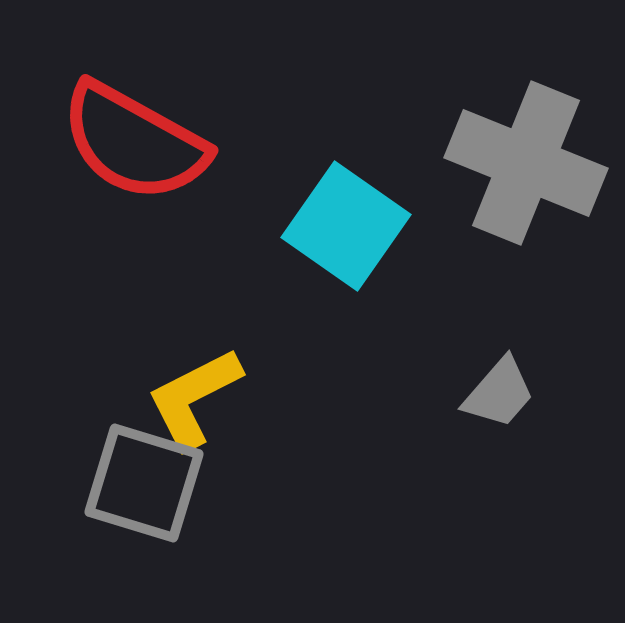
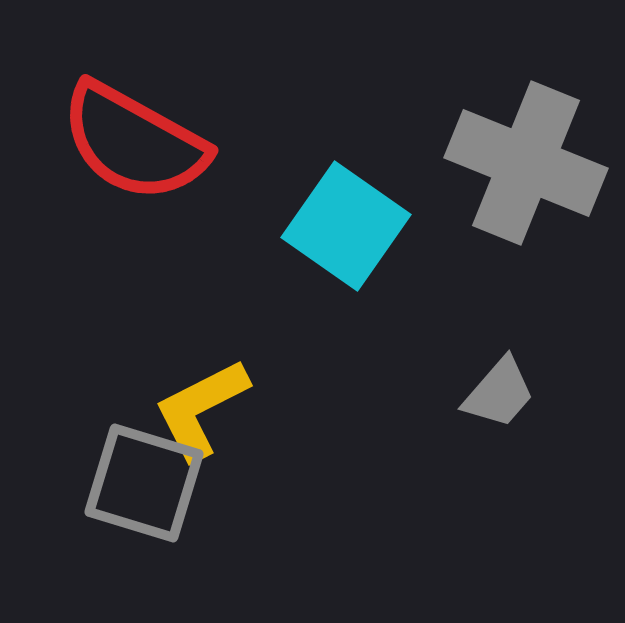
yellow L-shape: moved 7 px right, 11 px down
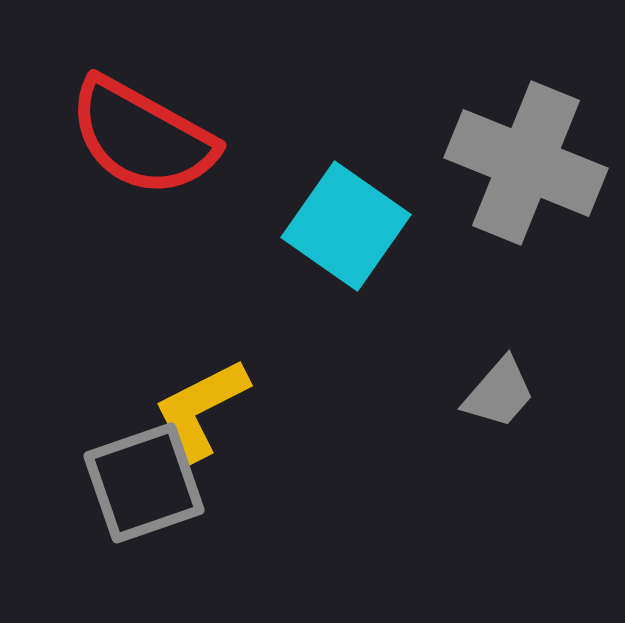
red semicircle: moved 8 px right, 5 px up
gray square: rotated 36 degrees counterclockwise
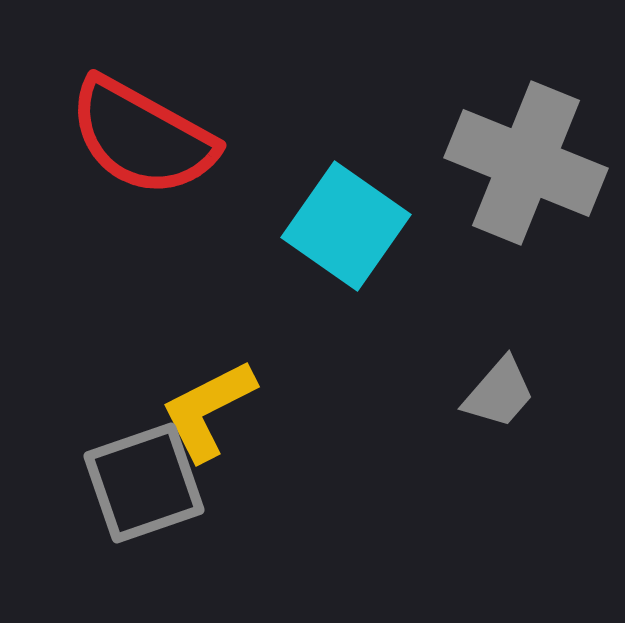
yellow L-shape: moved 7 px right, 1 px down
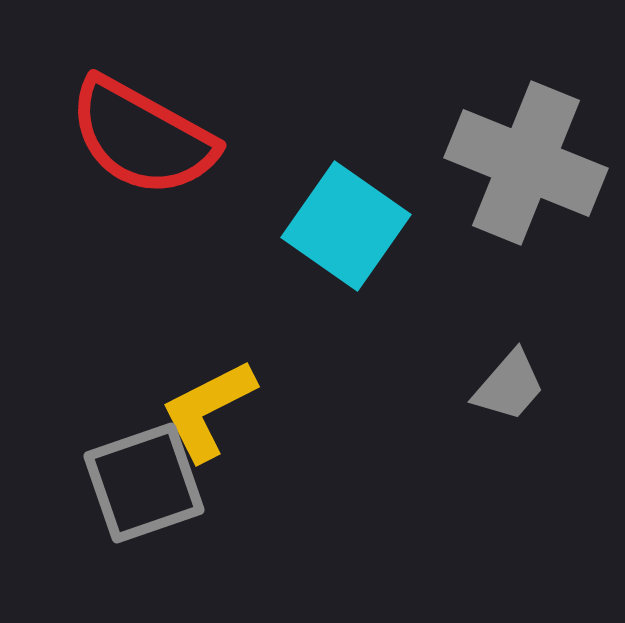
gray trapezoid: moved 10 px right, 7 px up
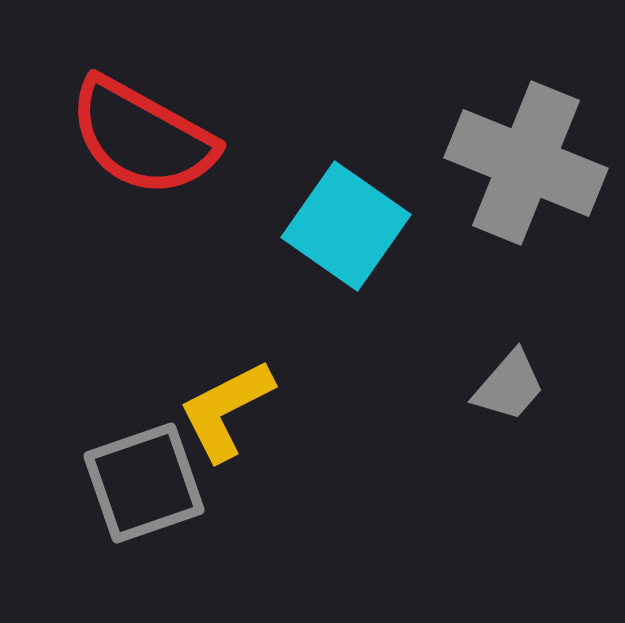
yellow L-shape: moved 18 px right
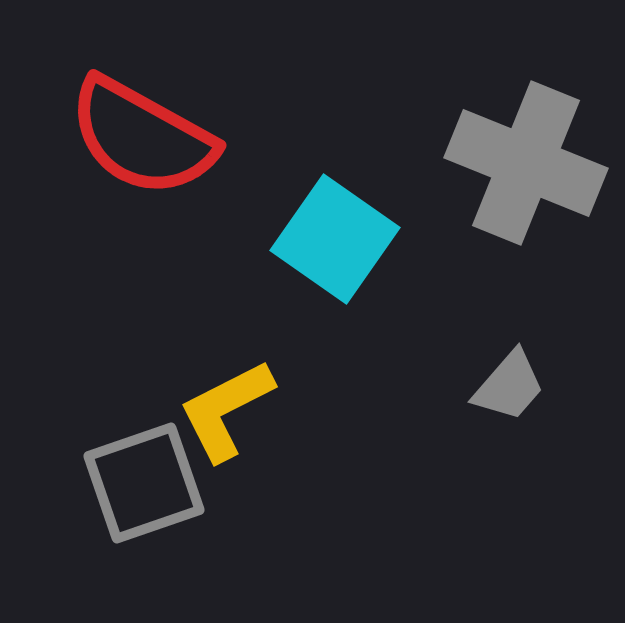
cyan square: moved 11 px left, 13 px down
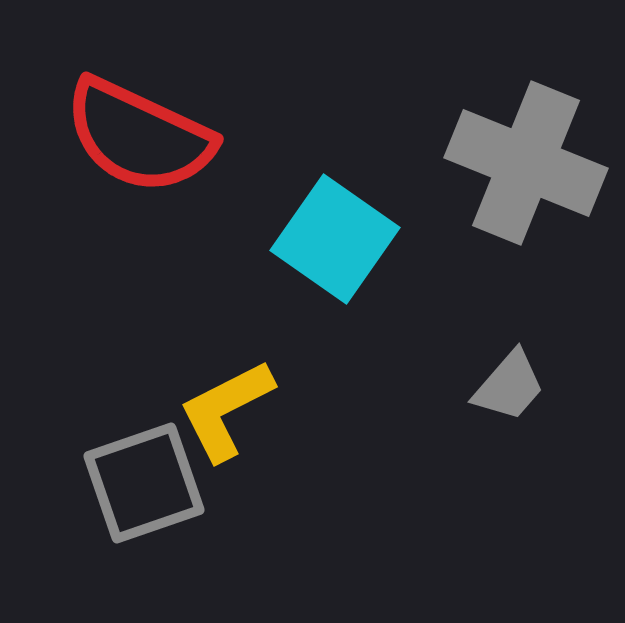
red semicircle: moved 3 px left, 1 px up; rotated 4 degrees counterclockwise
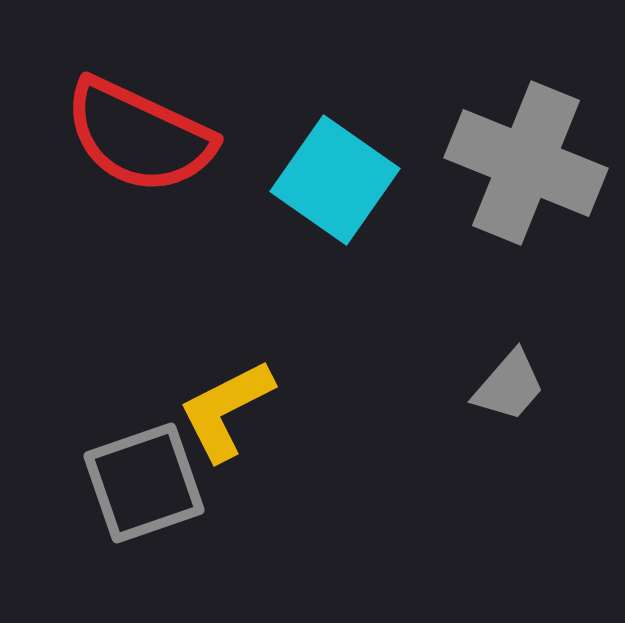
cyan square: moved 59 px up
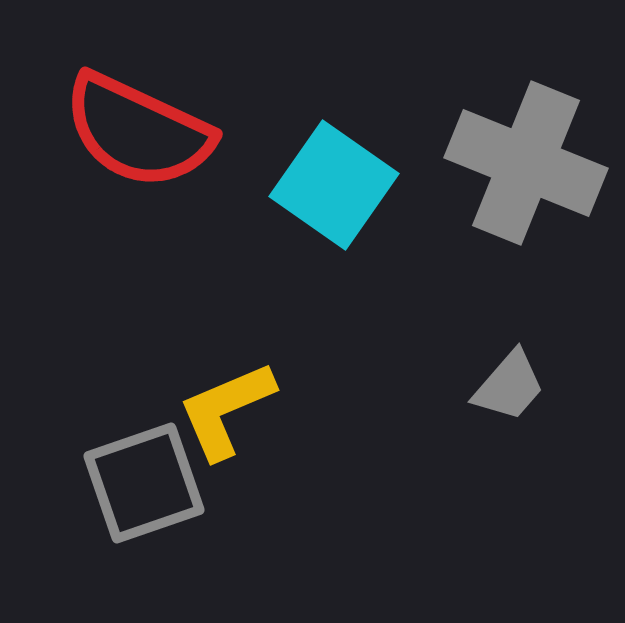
red semicircle: moved 1 px left, 5 px up
cyan square: moved 1 px left, 5 px down
yellow L-shape: rotated 4 degrees clockwise
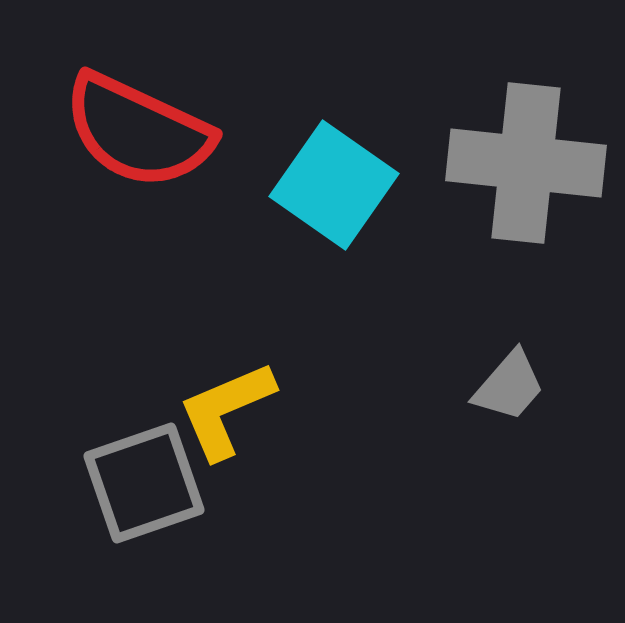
gray cross: rotated 16 degrees counterclockwise
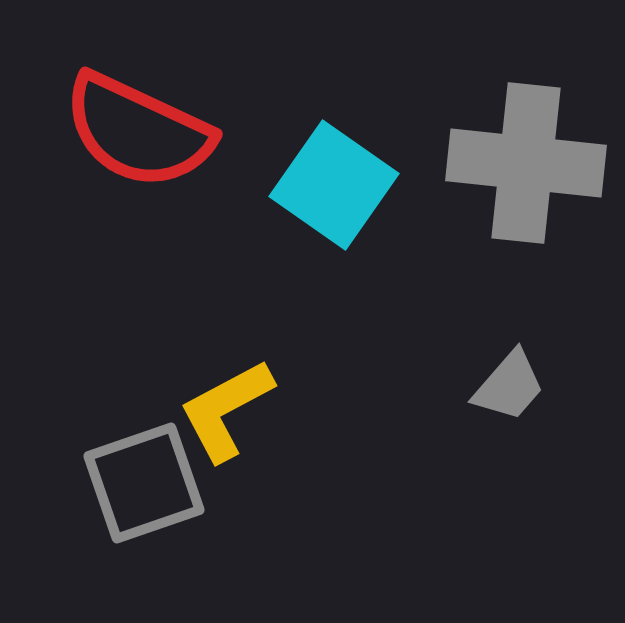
yellow L-shape: rotated 5 degrees counterclockwise
